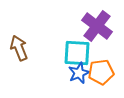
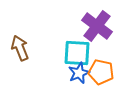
brown arrow: moved 1 px right
orange pentagon: rotated 20 degrees clockwise
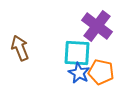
blue star: rotated 20 degrees counterclockwise
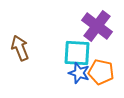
blue star: rotated 10 degrees counterclockwise
